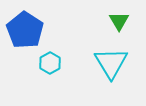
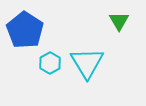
cyan triangle: moved 24 px left
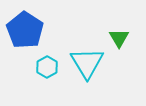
green triangle: moved 17 px down
cyan hexagon: moved 3 px left, 4 px down
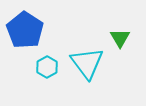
green triangle: moved 1 px right
cyan triangle: rotated 6 degrees counterclockwise
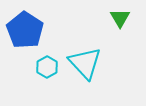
green triangle: moved 20 px up
cyan triangle: moved 2 px left; rotated 6 degrees counterclockwise
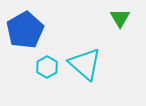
blue pentagon: rotated 9 degrees clockwise
cyan triangle: moved 1 px down; rotated 6 degrees counterclockwise
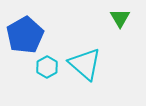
blue pentagon: moved 5 px down
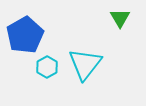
cyan triangle: rotated 27 degrees clockwise
